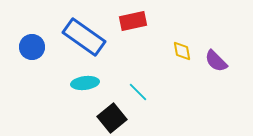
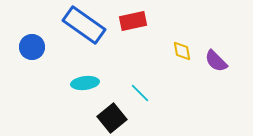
blue rectangle: moved 12 px up
cyan line: moved 2 px right, 1 px down
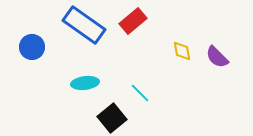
red rectangle: rotated 28 degrees counterclockwise
purple semicircle: moved 1 px right, 4 px up
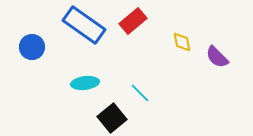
yellow diamond: moved 9 px up
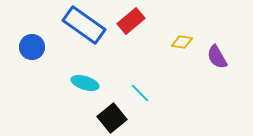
red rectangle: moved 2 px left
yellow diamond: rotated 70 degrees counterclockwise
purple semicircle: rotated 15 degrees clockwise
cyan ellipse: rotated 24 degrees clockwise
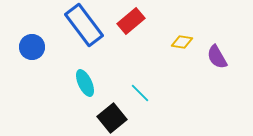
blue rectangle: rotated 18 degrees clockwise
cyan ellipse: rotated 48 degrees clockwise
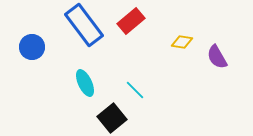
cyan line: moved 5 px left, 3 px up
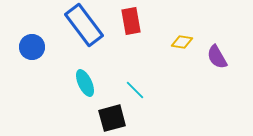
red rectangle: rotated 60 degrees counterclockwise
black square: rotated 24 degrees clockwise
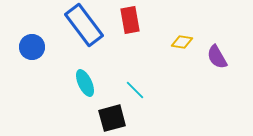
red rectangle: moved 1 px left, 1 px up
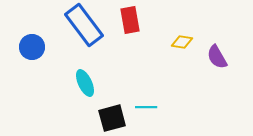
cyan line: moved 11 px right, 17 px down; rotated 45 degrees counterclockwise
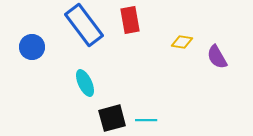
cyan line: moved 13 px down
